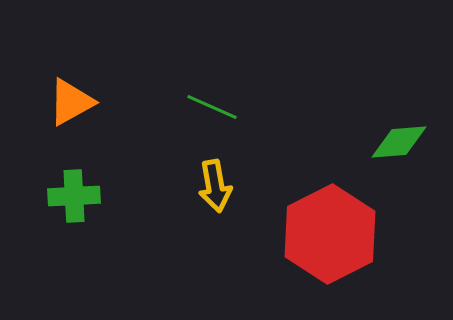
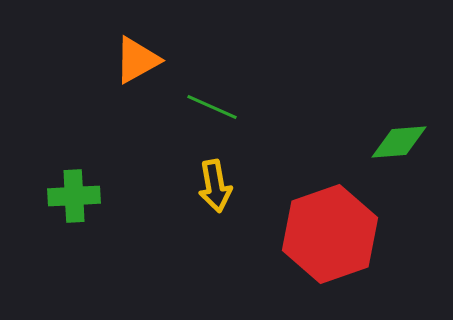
orange triangle: moved 66 px right, 42 px up
red hexagon: rotated 8 degrees clockwise
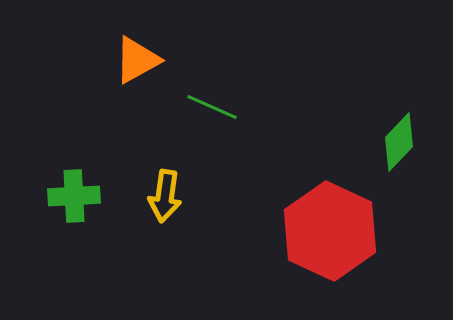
green diamond: rotated 42 degrees counterclockwise
yellow arrow: moved 50 px left, 10 px down; rotated 18 degrees clockwise
red hexagon: moved 3 px up; rotated 16 degrees counterclockwise
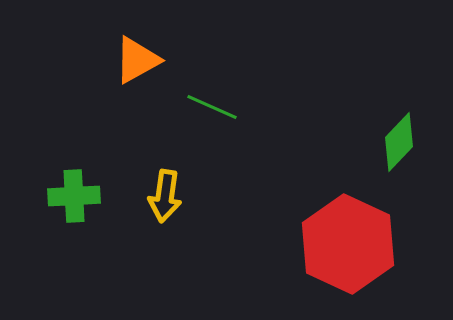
red hexagon: moved 18 px right, 13 px down
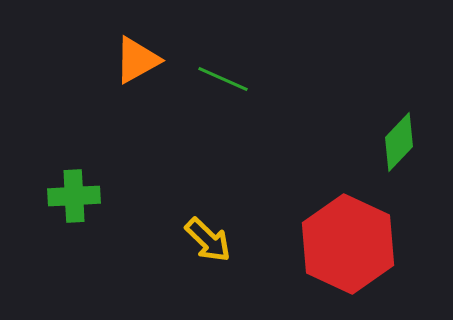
green line: moved 11 px right, 28 px up
yellow arrow: moved 43 px right, 44 px down; rotated 54 degrees counterclockwise
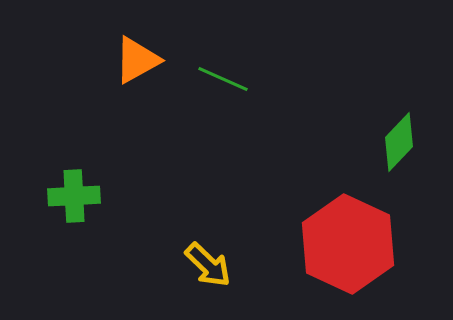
yellow arrow: moved 25 px down
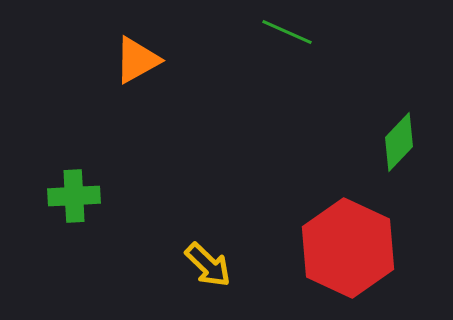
green line: moved 64 px right, 47 px up
red hexagon: moved 4 px down
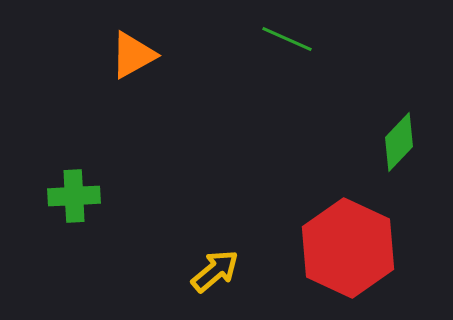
green line: moved 7 px down
orange triangle: moved 4 px left, 5 px up
yellow arrow: moved 7 px right, 6 px down; rotated 84 degrees counterclockwise
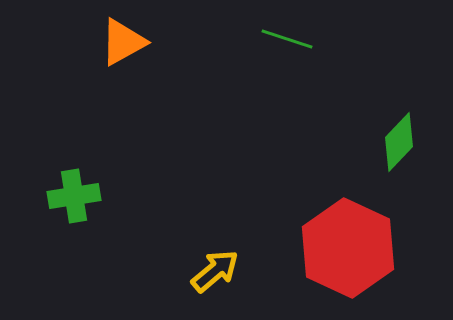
green line: rotated 6 degrees counterclockwise
orange triangle: moved 10 px left, 13 px up
green cross: rotated 6 degrees counterclockwise
